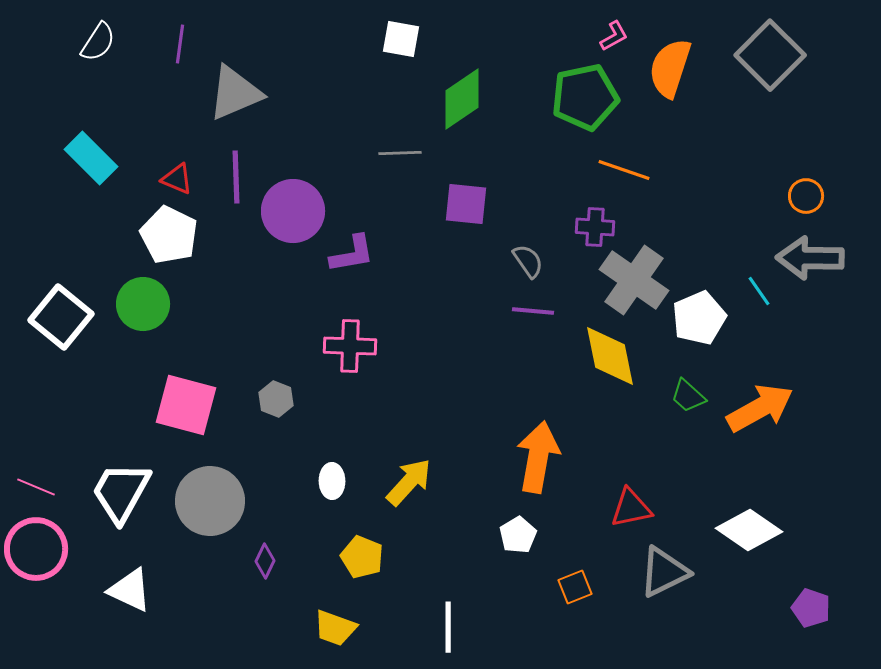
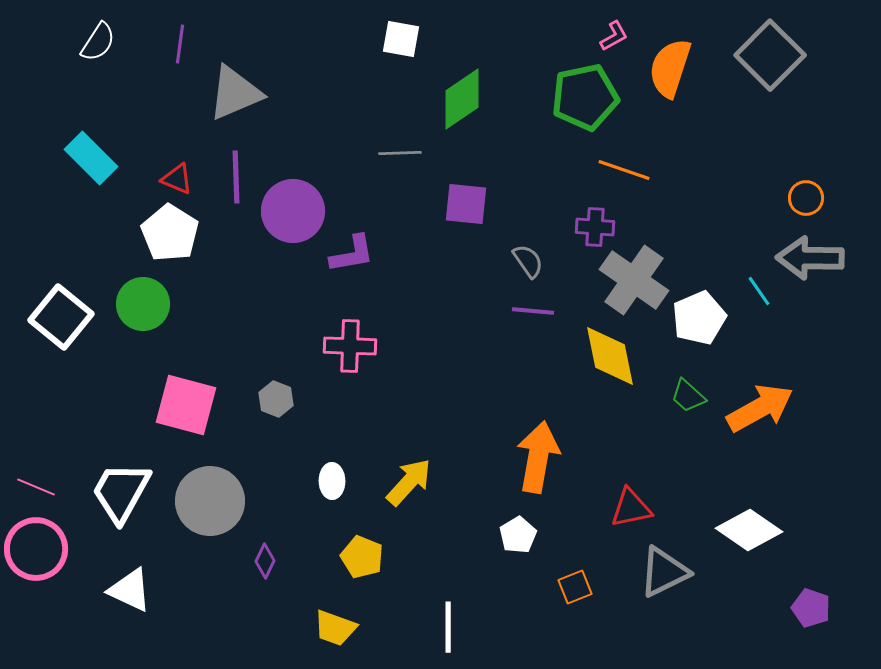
orange circle at (806, 196): moved 2 px down
white pentagon at (169, 235): moved 1 px right, 2 px up; rotated 6 degrees clockwise
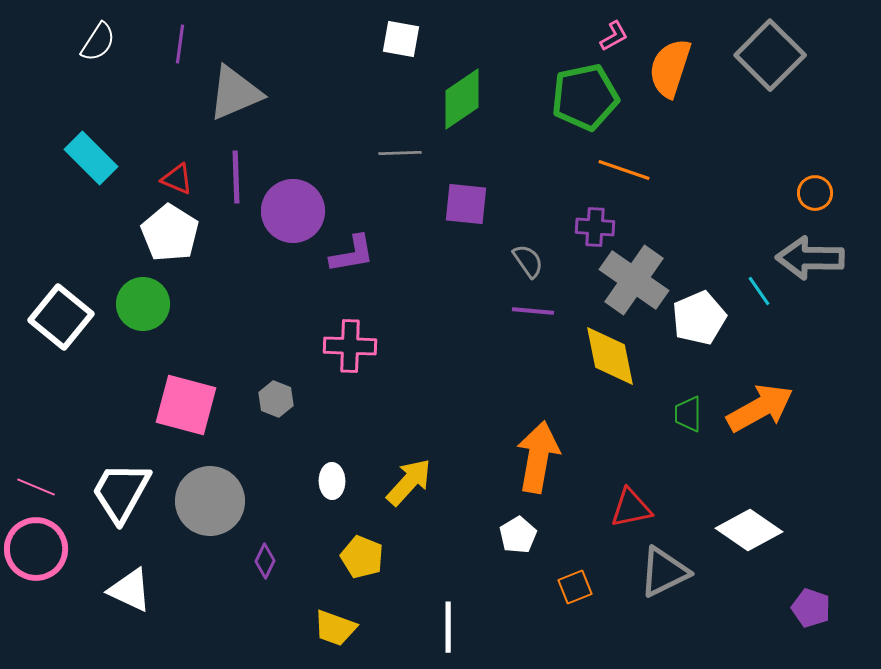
orange circle at (806, 198): moved 9 px right, 5 px up
green trapezoid at (688, 396): moved 18 px down; rotated 48 degrees clockwise
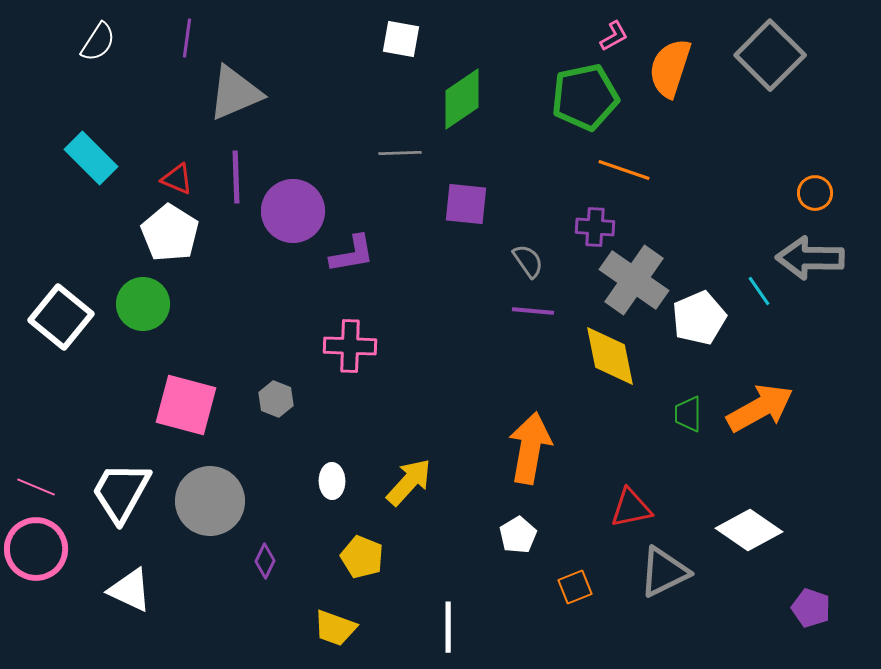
purple line at (180, 44): moved 7 px right, 6 px up
orange arrow at (538, 457): moved 8 px left, 9 px up
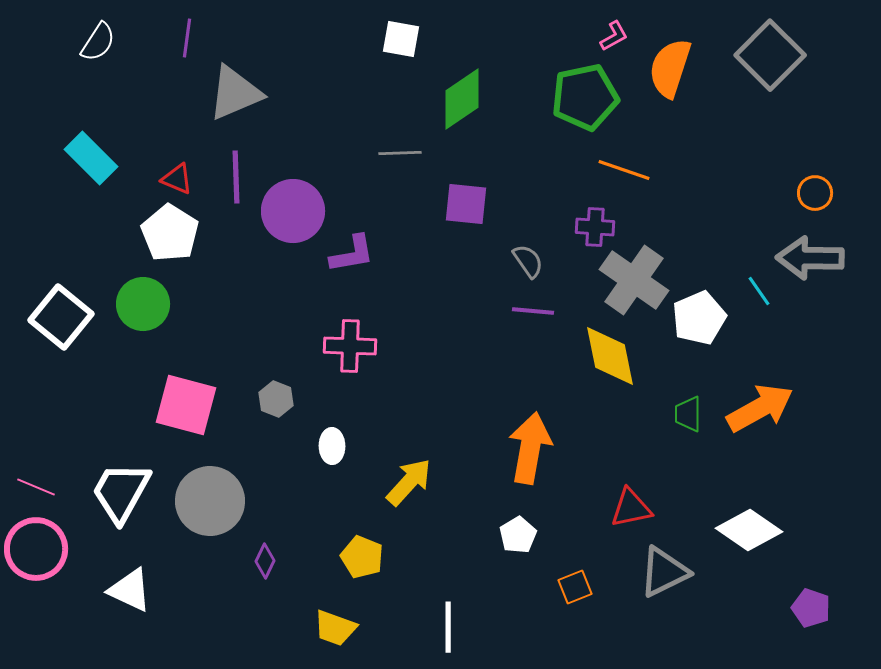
white ellipse at (332, 481): moved 35 px up
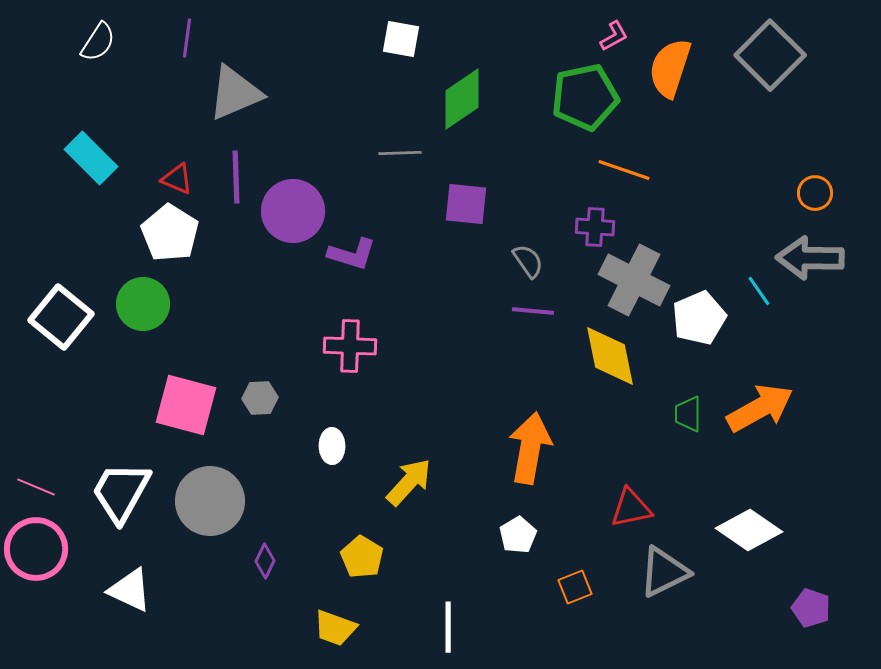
purple L-shape at (352, 254): rotated 27 degrees clockwise
gray cross at (634, 280): rotated 8 degrees counterclockwise
gray hexagon at (276, 399): moved 16 px left, 1 px up; rotated 24 degrees counterclockwise
yellow pentagon at (362, 557): rotated 9 degrees clockwise
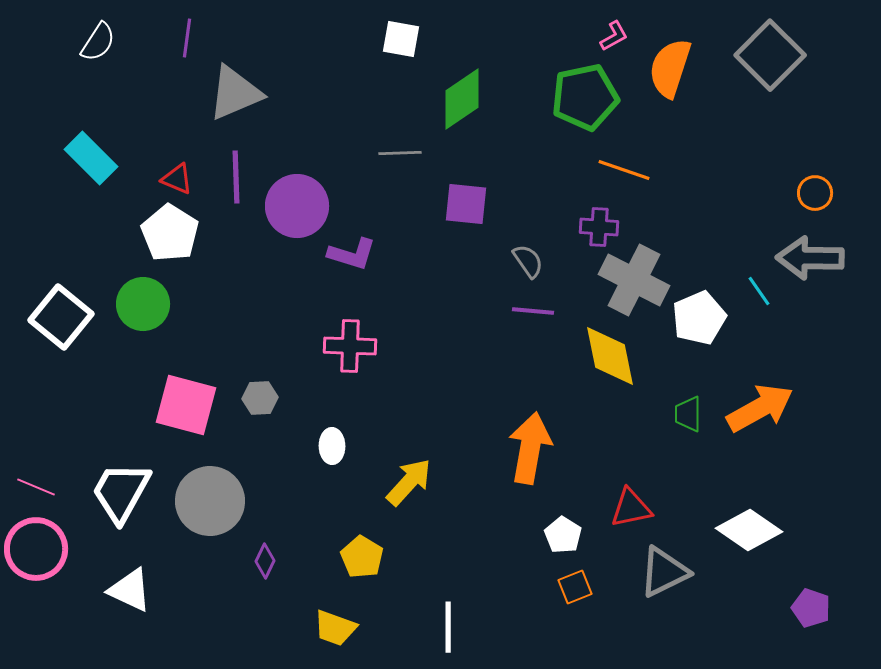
purple circle at (293, 211): moved 4 px right, 5 px up
purple cross at (595, 227): moved 4 px right
white pentagon at (518, 535): moved 45 px right; rotated 9 degrees counterclockwise
